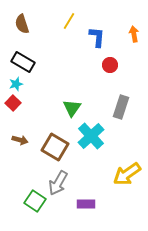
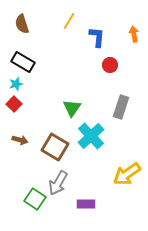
red square: moved 1 px right, 1 px down
green square: moved 2 px up
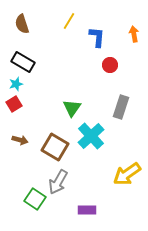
red square: rotated 14 degrees clockwise
gray arrow: moved 1 px up
purple rectangle: moved 1 px right, 6 px down
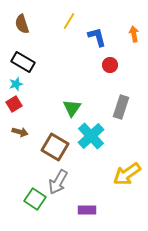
blue L-shape: rotated 20 degrees counterclockwise
brown arrow: moved 8 px up
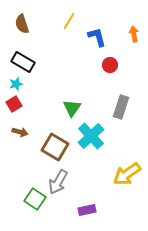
purple rectangle: rotated 12 degrees counterclockwise
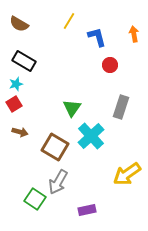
brown semicircle: moved 3 px left; rotated 42 degrees counterclockwise
black rectangle: moved 1 px right, 1 px up
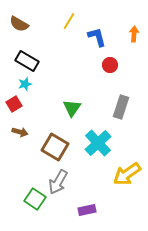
orange arrow: rotated 14 degrees clockwise
black rectangle: moved 3 px right
cyan star: moved 9 px right
cyan cross: moved 7 px right, 7 px down
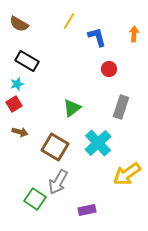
red circle: moved 1 px left, 4 px down
cyan star: moved 8 px left
green triangle: rotated 18 degrees clockwise
